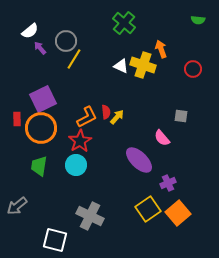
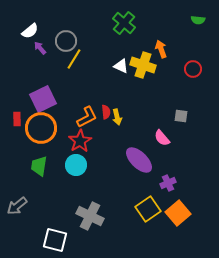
yellow arrow: rotated 126 degrees clockwise
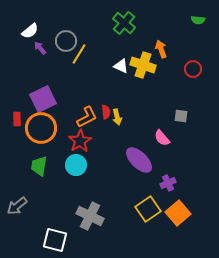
yellow line: moved 5 px right, 5 px up
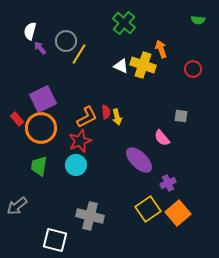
white semicircle: rotated 144 degrees clockwise
red rectangle: rotated 40 degrees counterclockwise
red star: rotated 10 degrees clockwise
gray cross: rotated 12 degrees counterclockwise
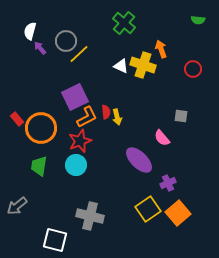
yellow line: rotated 15 degrees clockwise
purple square: moved 32 px right, 2 px up
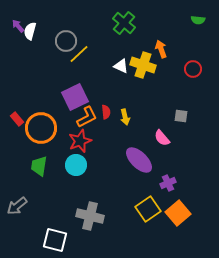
purple arrow: moved 22 px left, 22 px up
yellow arrow: moved 8 px right
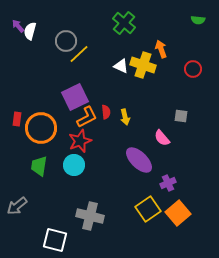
red rectangle: rotated 48 degrees clockwise
cyan circle: moved 2 px left
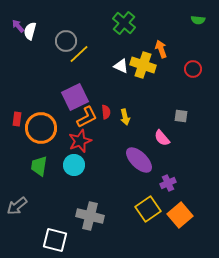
orange square: moved 2 px right, 2 px down
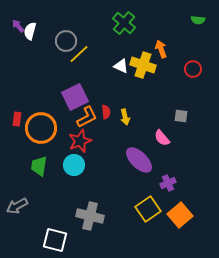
gray arrow: rotated 10 degrees clockwise
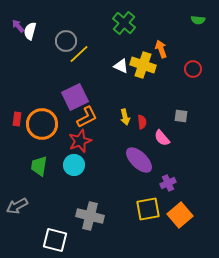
red semicircle: moved 36 px right, 10 px down
orange circle: moved 1 px right, 4 px up
yellow square: rotated 25 degrees clockwise
